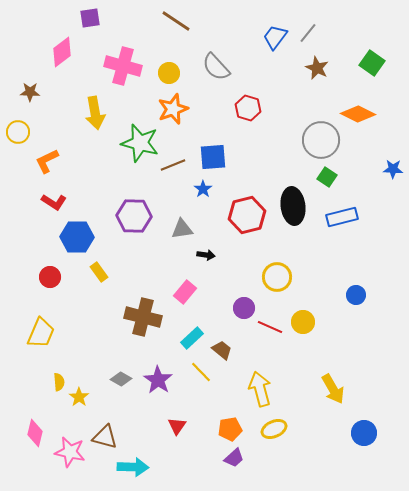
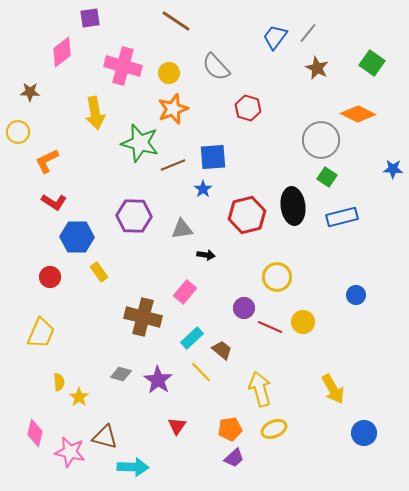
gray diamond at (121, 379): moved 5 px up; rotated 15 degrees counterclockwise
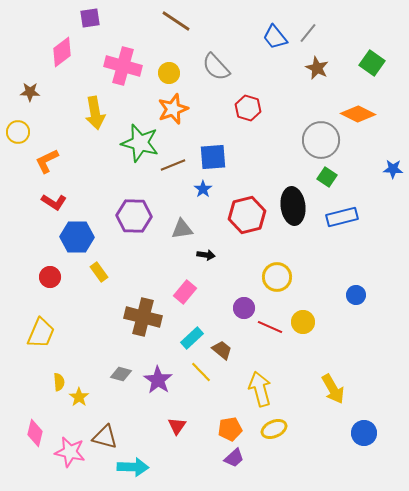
blue trapezoid at (275, 37): rotated 76 degrees counterclockwise
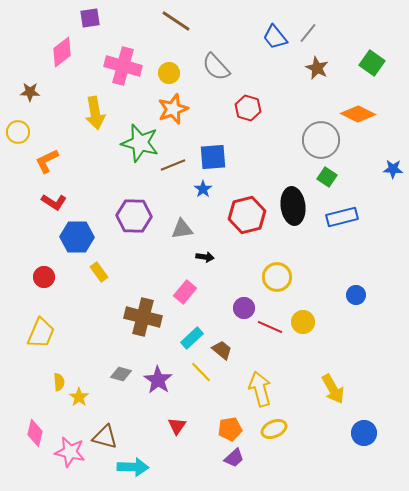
black arrow at (206, 255): moved 1 px left, 2 px down
red circle at (50, 277): moved 6 px left
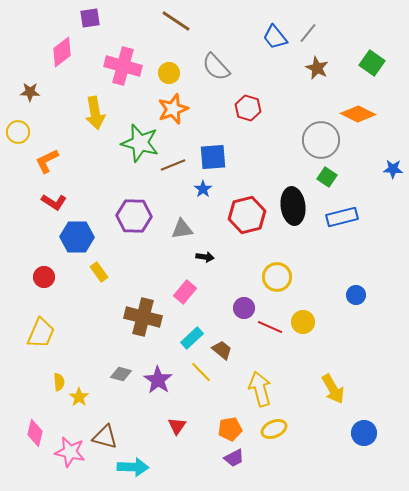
purple trapezoid at (234, 458): rotated 15 degrees clockwise
